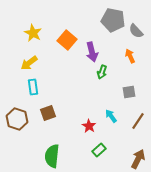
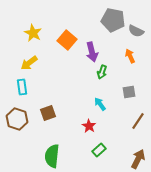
gray semicircle: rotated 21 degrees counterclockwise
cyan rectangle: moved 11 px left
cyan arrow: moved 11 px left, 12 px up
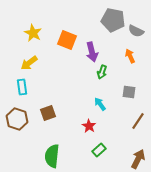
orange square: rotated 18 degrees counterclockwise
gray square: rotated 16 degrees clockwise
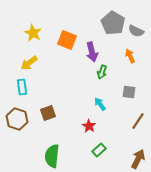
gray pentagon: moved 3 px down; rotated 20 degrees clockwise
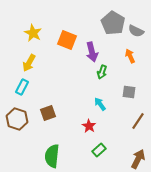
yellow arrow: rotated 24 degrees counterclockwise
cyan rectangle: rotated 35 degrees clockwise
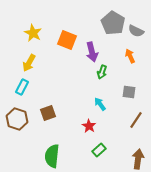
brown line: moved 2 px left, 1 px up
brown arrow: rotated 18 degrees counterclockwise
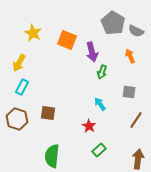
yellow arrow: moved 10 px left
brown square: rotated 28 degrees clockwise
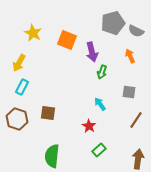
gray pentagon: rotated 25 degrees clockwise
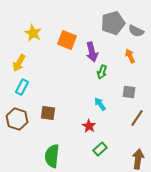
brown line: moved 1 px right, 2 px up
green rectangle: moved 1 px right, 1 px up
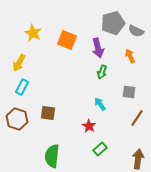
purple arrow: moved 6 px right, 4 px up
